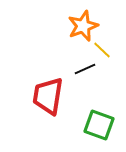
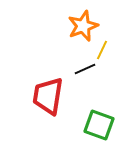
yellow line: rotated 72 degrees clockwise
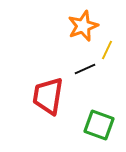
yellow line: moved 5 px right
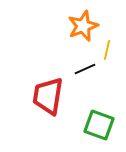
yellow line: rotated 12 degrees counterclockwise
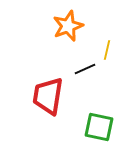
orange star: moved 15 px left
green square: moved 2 px down; rotated 8 degrees counterclockwise
